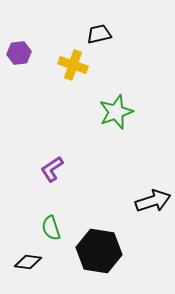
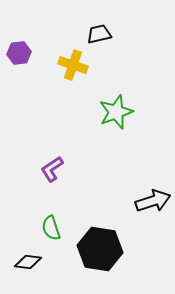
black hexagon: moved 1 px right, 2 px up
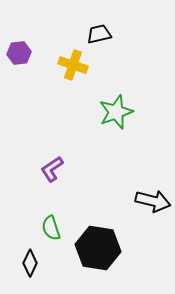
black arrow: rotated 32 degrees clockwise
black hexagon: moved 2 px left, 1 px up
black diamond: moved 2 px right, 1 px down; rotated 72 degrees counterclockwise
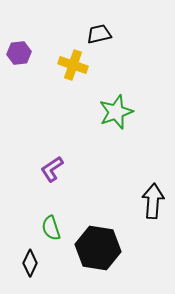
black arrow: rotated 100 degrees counterclockwise
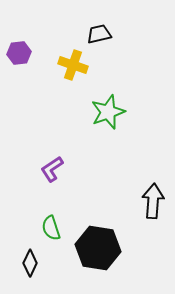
green star: moved 8 px left
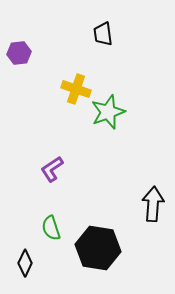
black trapezoid: moved 4 px right; rotated 85 degrees counterclockwise
yellow cross: moved 3 px right, 24 px down
black arrow: moved 3 px down
black diamond: moved 5 px left
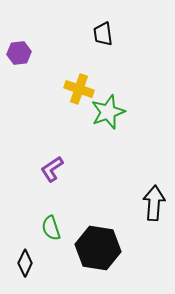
yellow cross: moved 3 px right
black arrow: moved 1 px right, 1 px up
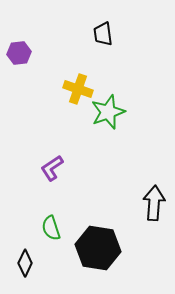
yellow cross: moved 1 px left
purple L-shape: moved 1 px up
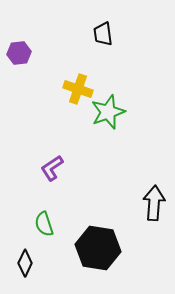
green semicircle: moved 7 px left, 4 px up
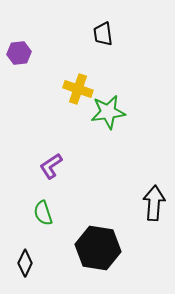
green star: rotated 12 degrees clockwise
purple L-shape: moved 1 px left, 2 px up
green semicircle: moved 1 px left, 11 px up
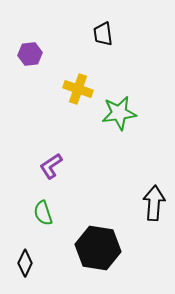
purple hexagon: moved 11 px right, 1 px down
green star: moved 11 px right, 1 px down
